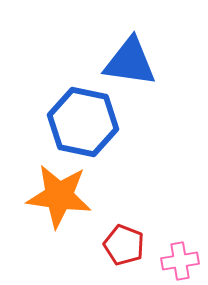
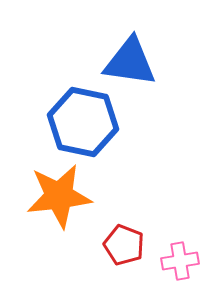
orange star: rotated 14 degrees counterclockwise
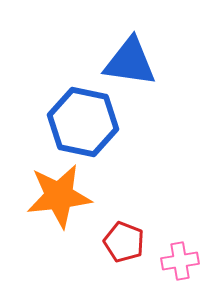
red pentagon: moved 3 px up
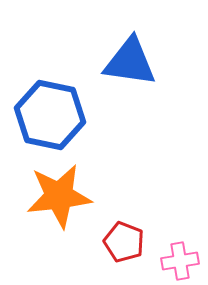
blue hexagon: moved 33 px left, 7 px up
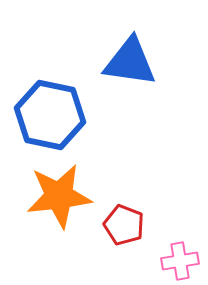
red pentagon: moved 17 px up
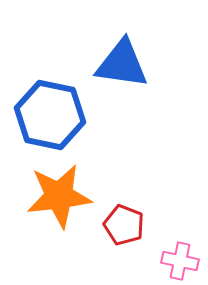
blue triangle: moved 8 px left, 2 px down
pink cross: rotated 21 degrees clockwise
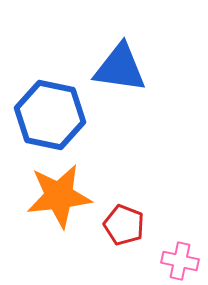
blue triangle: moved 2 px left, 4 px down
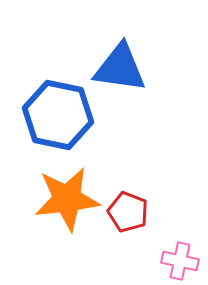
blue hexagon: moved 8 px right
orange star: moved 8 px right, 3 px down
red pentagon: moved 4 px right, 13 px up
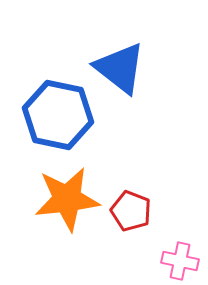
blue triangle: rotated 30 degrees clockwise
red pentagon: moved 3 px right, 1 px up
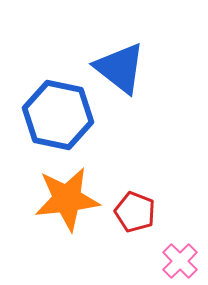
red pentagon: moved 4 px right, 1 px down
pink cross: rotated 33 degrees clockwise
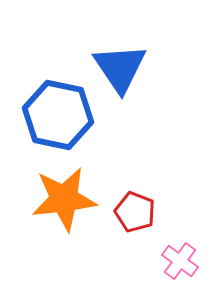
blue triangle: rotated 18 degrees clockwise
orange star: moved 3 px left
pink cross: rotated 9 degrees counterclockwise
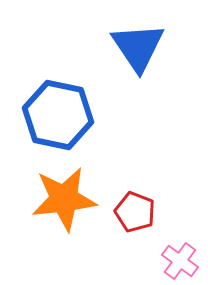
blue triangle: moved 18 px right, 21 px up
